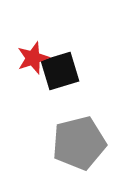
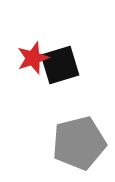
black square: moved 6 px up
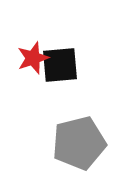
black square: rotated 12 degrees clockwise
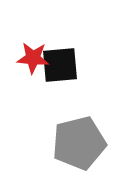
red star: rotated 24 degrees clockwise
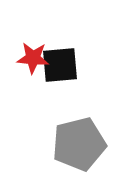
gray pentagon: moved 1 px down
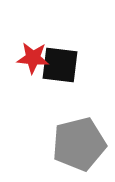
black square: rotated 12 degrees clockwise
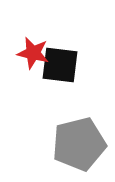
red star: moved 5 px up; rotated 8 degrees clockwise
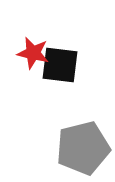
gray pentagon: moved 4 px right, 4 px down
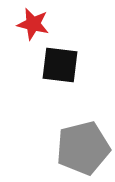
red star: moved 29 px up
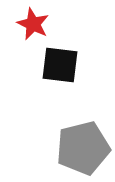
red star: rotated 12 degrees clockwise
